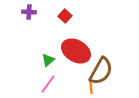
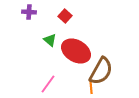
green triangle: moved 2 px right, 20 px up; rotated 40 degrees counterclockwise
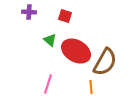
red square: rotated 24 degrees counterclockwise
brown semicircle: moved 4 px right, 9 px up
pink line: rotated 18 degrees counterclockwise
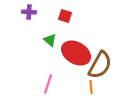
red ellipse: moved 2 px down
brown semicircle: moved 5 px left, 3 px down
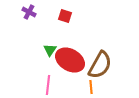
purple cross: rotated 24 degrees clockwise
green triangle: moved 10 px down; rotated 24 degrees clockwise
red ellipse: moved 6 px left, 7 px down
pink line: moved 1 px down; rotated 12 degrees counterclockwise
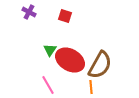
pink line: rotated 36 degrees counterclockwise
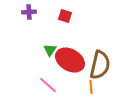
purple cross: rotated 32 degrees counterclockwise
brown semicircle: rotated 16 degrees counterclockwise
pink line: rotated 18 degrees counterclockwise
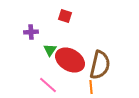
purple cross: moved 2 px right, 20 px down
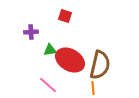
green triangle: rotated 48 degrees clockwise
orange line: moved 2 px right, 1 px down
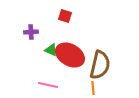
green triangle: moved 1 px right; rotated 32 degrees clockwise
red ellipse: moved 5 px up
pink line: rotated 30 degrees counterclockwise
